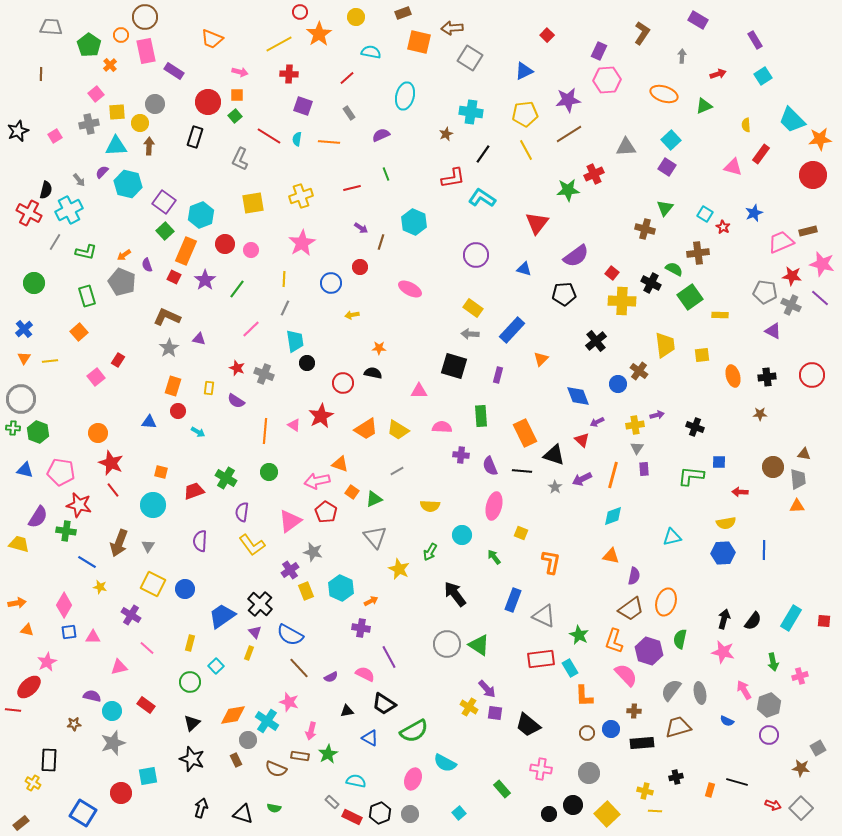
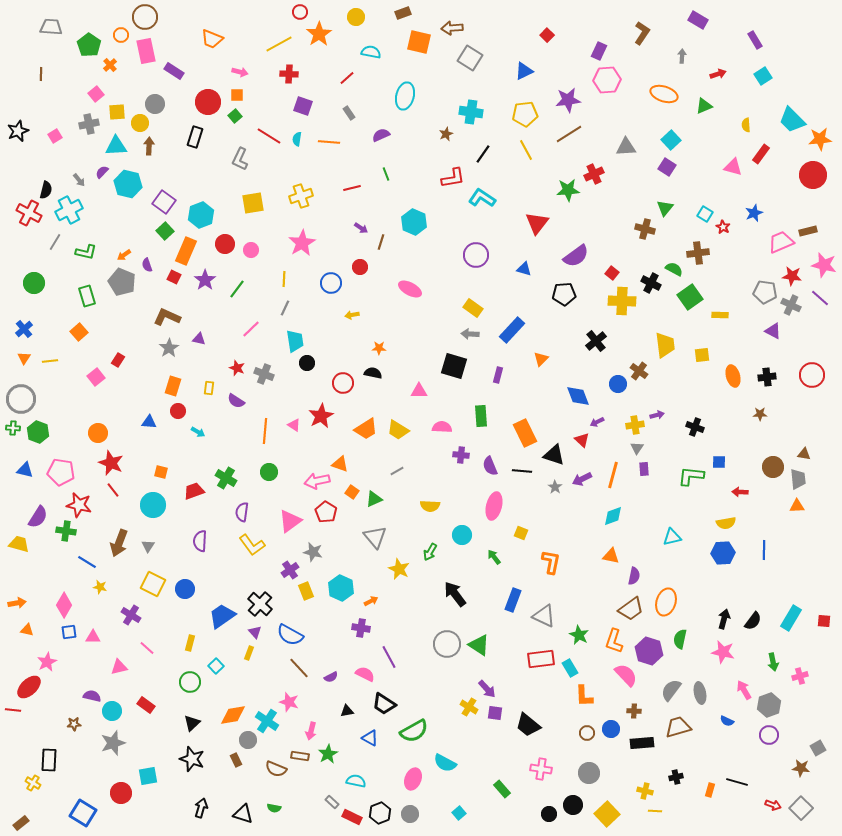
pink star at (822, 264): moved 2 px right, 1 px down
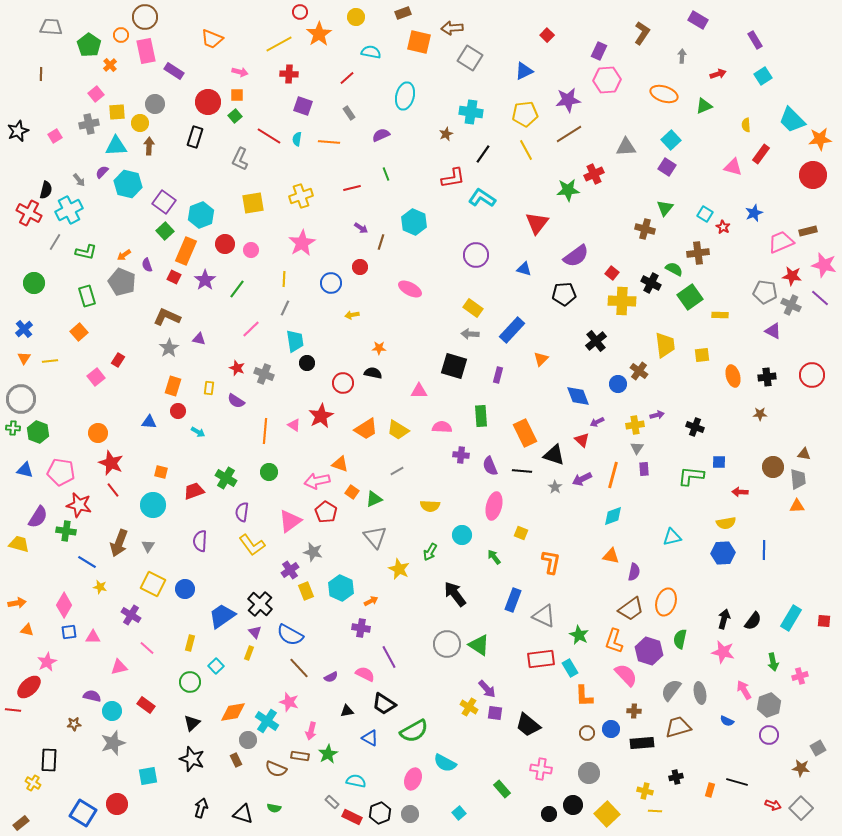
purple semicircle at (634, 576): moved 4 px up
orange diamond at (233, 715): moved 3 px up
red circle at (121, 793): moved 4 px left, 11 px down
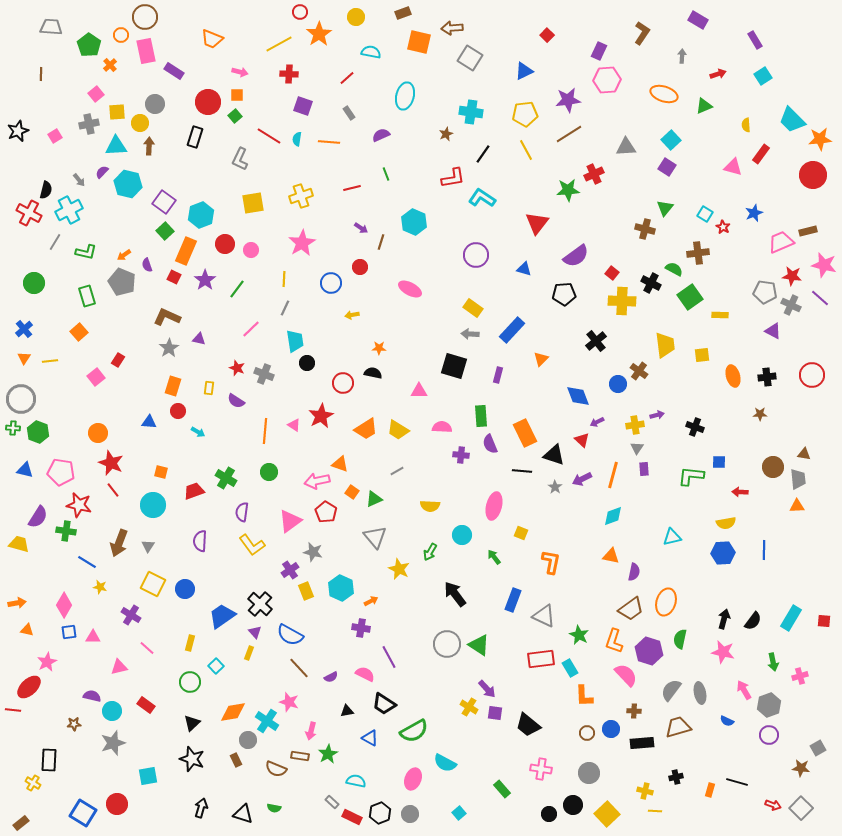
purple semicircle at (490, 466): moved 22 px up
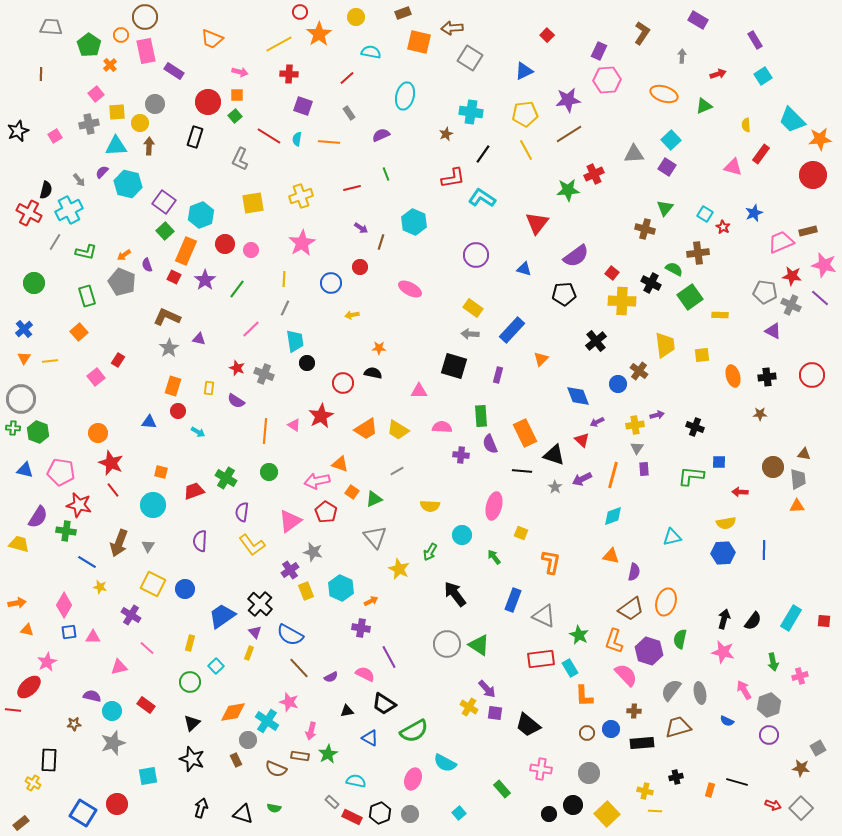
gray triangle at (626, 147): moved 8 px right, 7 px down
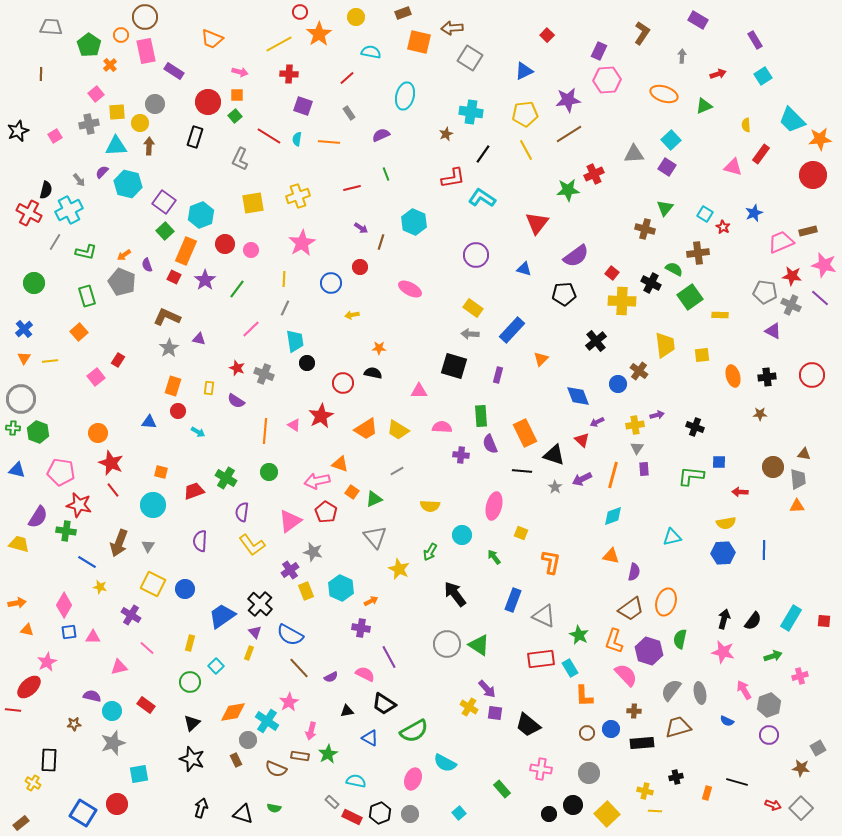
yellow cross at (301, 196): moved 3 px left
blue triangle at (25, 470): moved 8 px left
green arrow at (773, 662): moved 6 px up; rotated 96 degrees counterclockwise
pink star at (289, 702): rotated 24 degrees clockwise
cyan square at (148, 776): moved 9 px left, 2 px up
orange rectangle at (710, 790): moved 3 px left, 3 px down
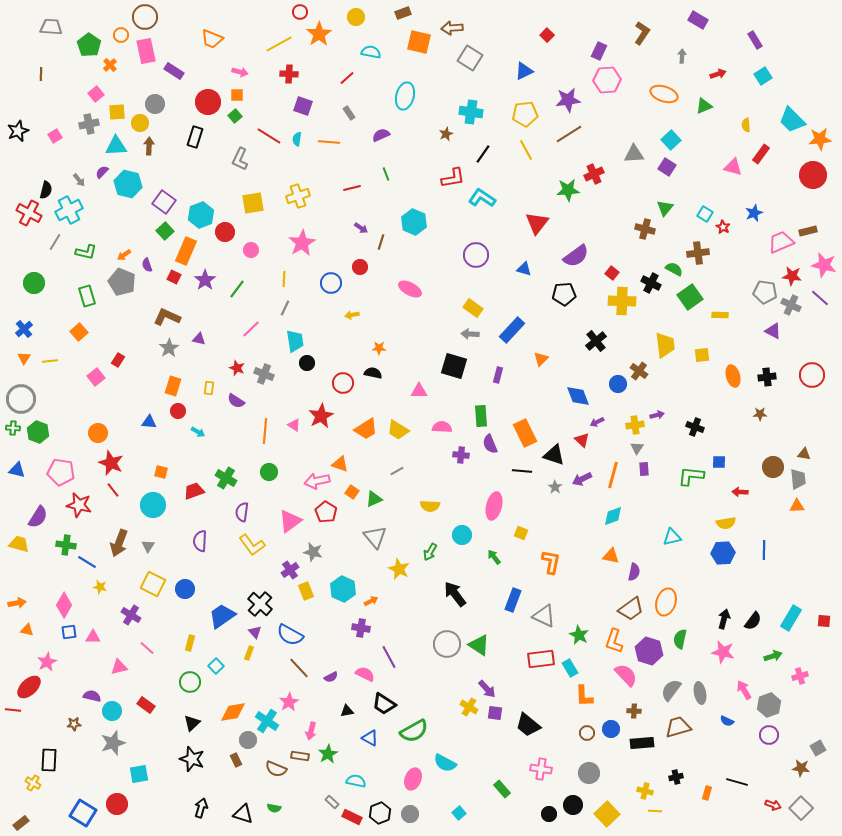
red circle at (225, 244): moved 12 px up
green cross at (66, 531): moved 14 px down
cyan hexagon at (341, 588): moved 2 px right, 1 px down
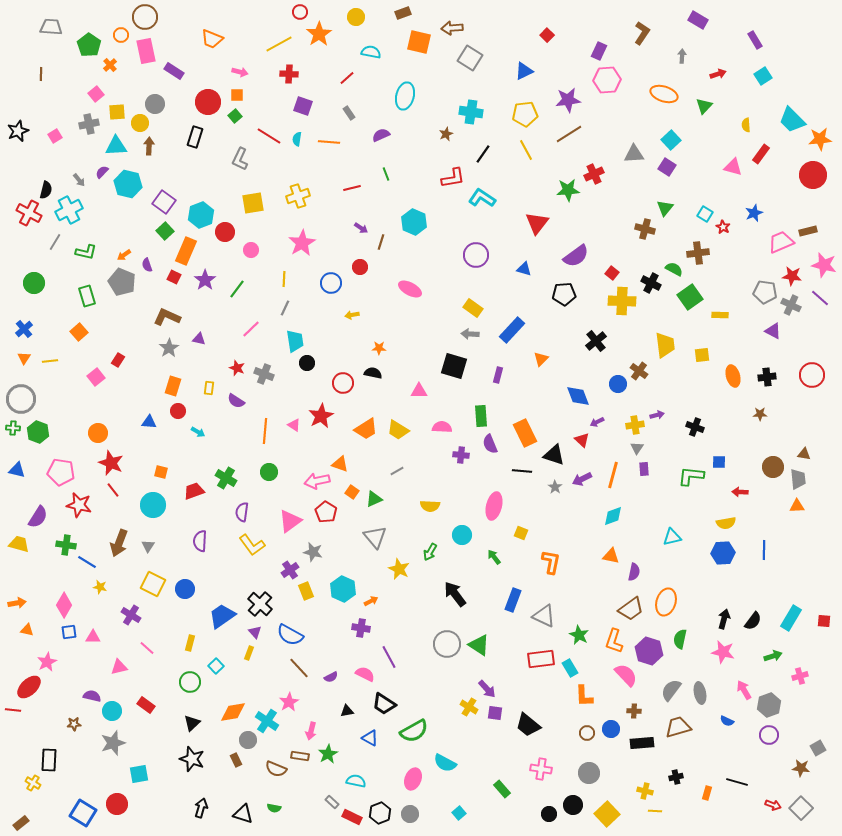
green triangle at (704, 106): rotated 24 degrees counterclockwise
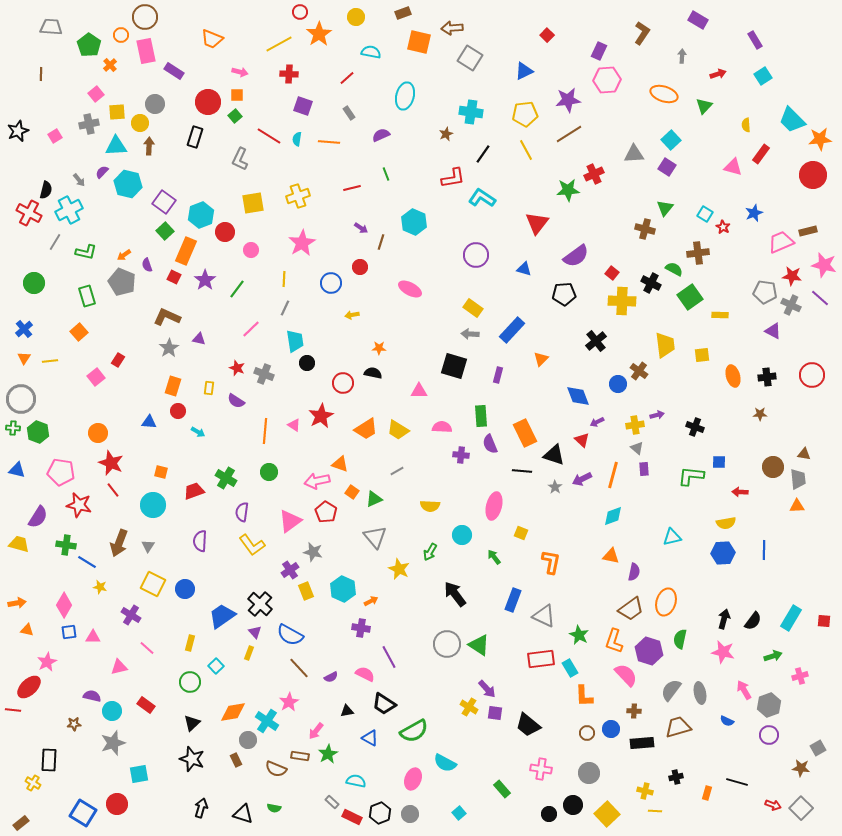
gray triangle at (637, 448): rotated 24 degrees counterclockwise
pink arrow at (311, 731): moved 5 px right; rotated 24 degrees clockwise
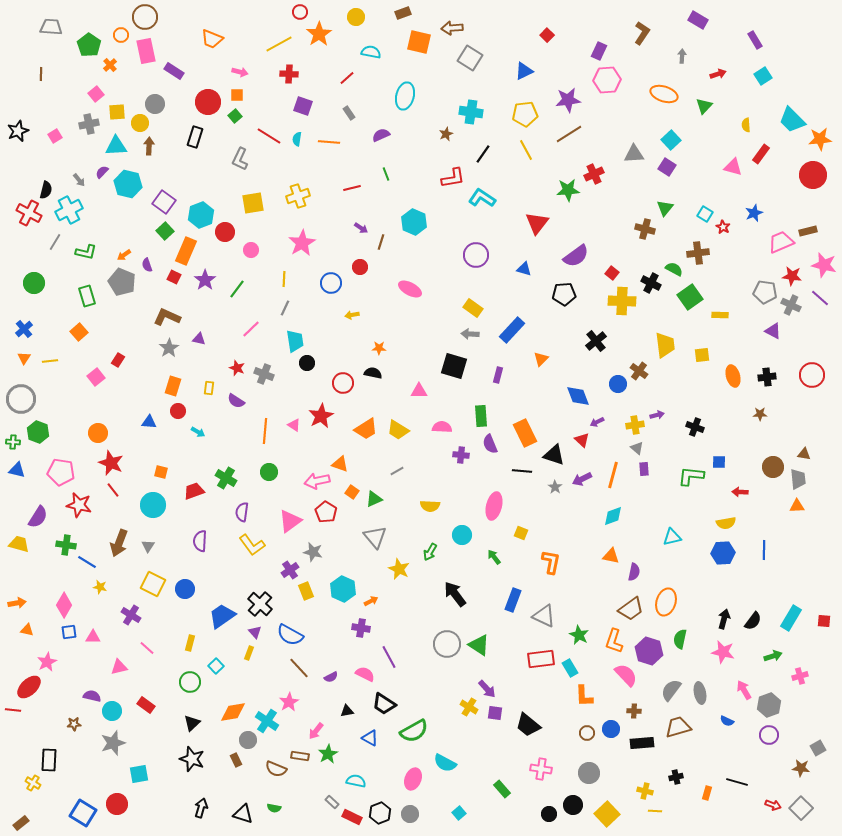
green cross at (13, 428): moved 14 px down
